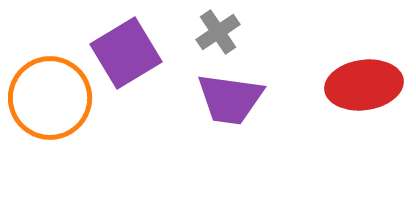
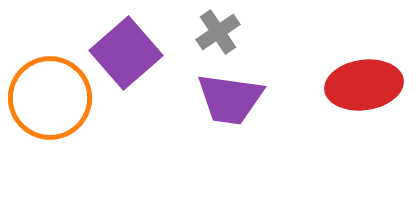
purple square: rotated 10 degrees counterclockwise
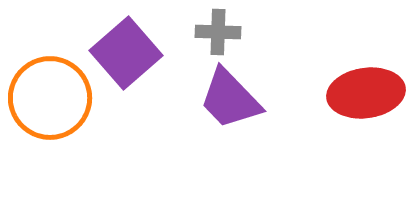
gray cross: rotated 36 degrees clockwise
red ellipse: moved 2 px right, 8 px down
purple trapezoid: rotated 38 degrees clockwise
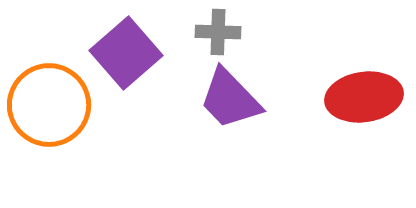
red ellipse: moved 2 px left, 4 px down
orange circle: moved 1 px left, 7 px down
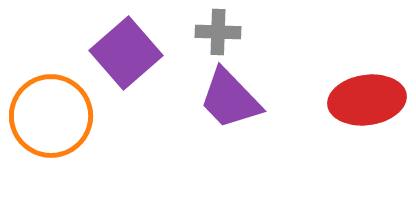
red ellipse: moved 3 px right, 3 px down
orange circle: moved 2 px right, 11 px down
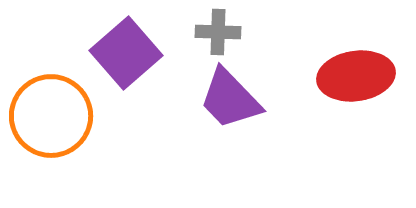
red ellipse: moved 11 px left, 24 px up
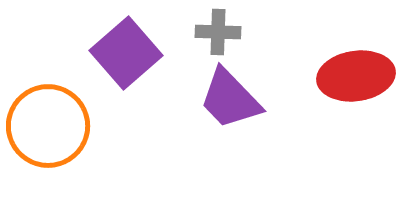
orange circle: moved 3 px left, 10 px down
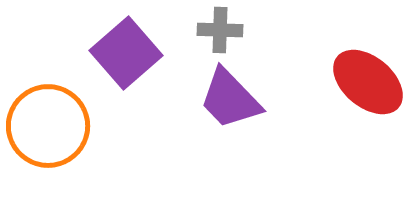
gray cross: moved 2 px right, 2 px up
red ellipse: moved 12 px right, 6 px down; rotated 48 degrees clockwise
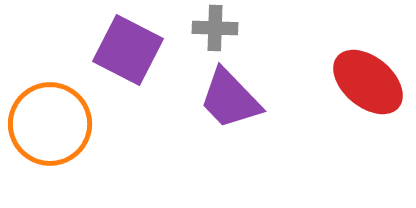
gray cross: moved 5 px left, 2 px up
purple square: moved 2 px right, 3 px up; rotated 22 degrees counterclockwise
orange circle: moved 2 px right, 2 px up
